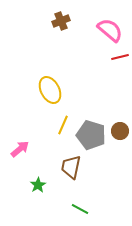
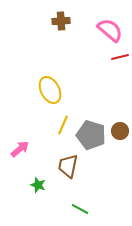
brown cross: rotated 18 degrees clockwise
brown trapezoid: moved 3 px left, 1 px up
green star: rotated 21 degrees counterclockwise
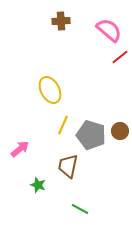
pink semicircle: moved 1 px left
red line: rotated 24 degrees counterclockwise
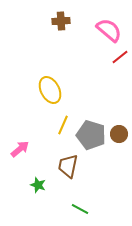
brown circle: moved 1 px left, 3 px down
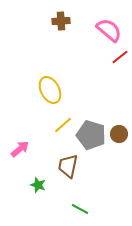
yellow line: rotated 24 degrees clockwise
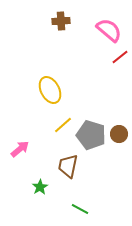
green star: moved 2 px right, 2 px down; rotated 21 degrees clockwise
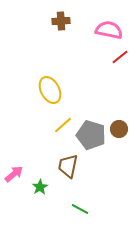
pink semicircle: rotated 28 degrees counterclockwise
brown circle: moved 5 px up
pink arrow: moved 6 px left, 25 px down
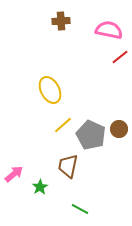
gray pentagon: rotated 8 degrees clockwise
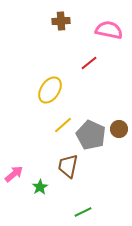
red line: moved 31 px left, 6 px down
yellow ellipse: rotated 60 degrees clockwise
green line: moved 3 px right, 3 px down; rotated 54 degrees counterclockwise
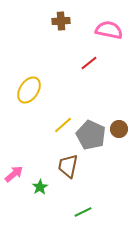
yellow ellipse: moved 21 px left
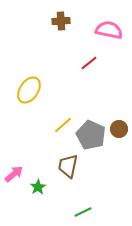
green star: moved 2 px left
